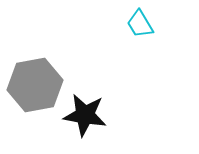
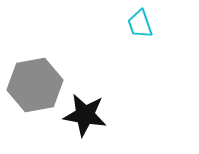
cyan trapezoid: rotated 12 degrees clockwise
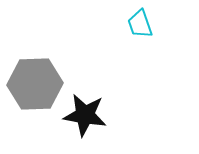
gray hexagon: moved 1 px up; rotated 8 degrees clockwise
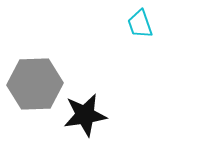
black star: rotated 18 degrees counterclockwise
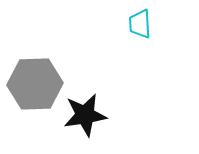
cyan trapezoid: rotated 16 degrees clockwise
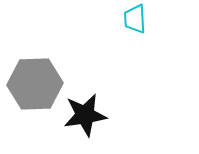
cyan trapezoid: moved 5 px left, 5 px up
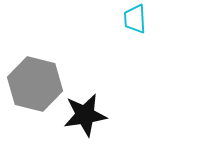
gray hexagon: rotated 16 degrees clockwise
